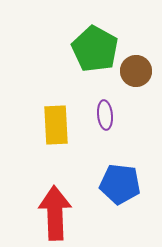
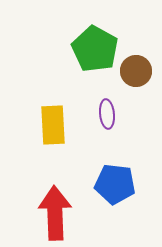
purple ellipse: moved 2 px right, 1 px up
yellow rectangle: moved 3 px left
blue pentagon: moved 5 px left
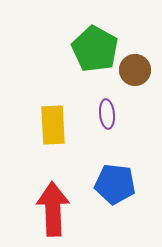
brown circle: moved 1 px left, 1 px up
red arrow: moved 2 px left, 4 px up
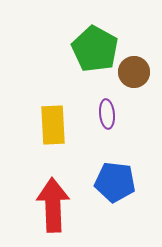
brown circle: moved 1 px left, 2 px down
blue pentagon: moved 2 px up
red arrow: moved 4 px up
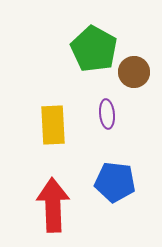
green pentagon: moved 1 px left
